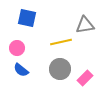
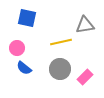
blue semicircle: moved 3 px right, 2 px up
pink rectangle: moved 1 px up
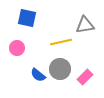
blue semicircle: moved 14 px right, 7 px down
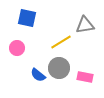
yellow line: rotated 20 degrees counterclockwise
gray circle: moved 1 px left, 1 px up
pink rectangle: rotated 56 degrees clockwise
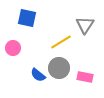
gray triangle: rotated 48 degrees counterclockwise
pink circle: moved 4 px left
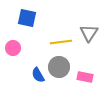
gray triangle: moved 4 px right, 8 px down
yellow line: rotated 25 degrees clockwise
gray circle: moved 1 px up
blue semicircle: rotated 21 degrees clockwise
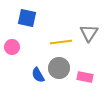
pink circle: moved 1 px left, 1 px up
gray circle: moved 1 px down
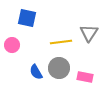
pink circle: moved 2 px up
blue semicircle: moved 2 px left, 3 px up
